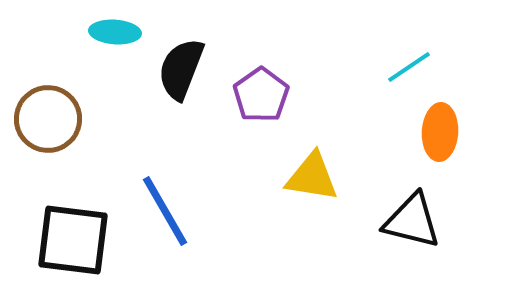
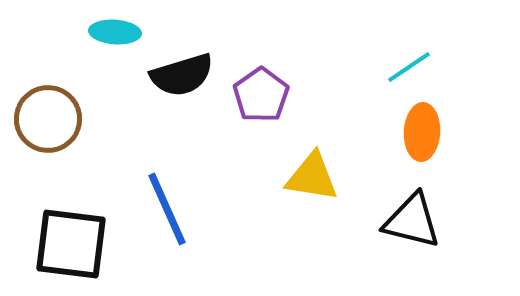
black semicircle: moved 1 px right, 6 px down; rotated 128 degrees counterclockwise
orange ellipse: moved 18 px left
blue line: moved 2 px right, 2 px up; rotated 6 degrees clockwise
black square: moved 2 px left, 4 px down
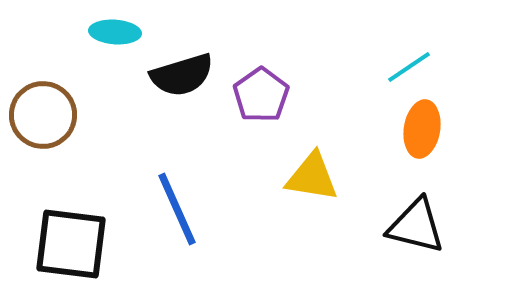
brown circle: moved 5 px left, 4 px up
orange ellipse: moved 3 px up; rotated 6 degrees clockwise
blue line: moved 10 px right
black triangle: moved 4 px right, 5 px down
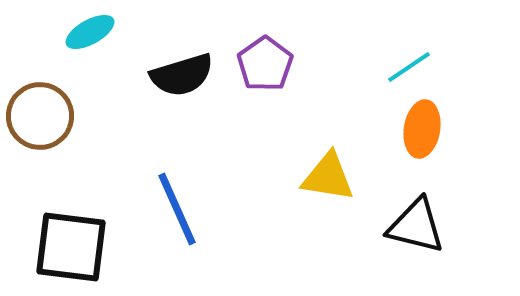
cyan ellipse: moved 25 px left; rotated 33 degrees counterclockwise
purple pentagon: moved 4 px right, 31 px up
brown circle: moved 3 px left, 1 px down
yellow triangle: moved 16 px right
black square: moved 3 px down
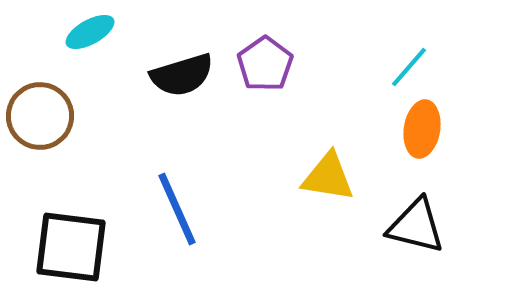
cyan line: rotated 15 degrees counterclockwise
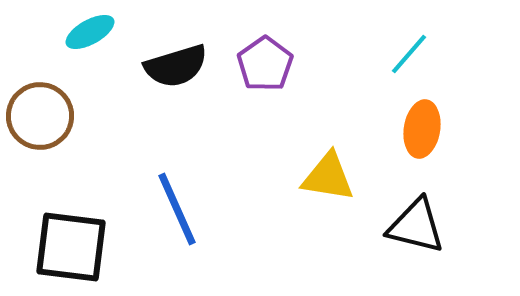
cyan line: moved 13 px up
black semicircle: moved 6 px left, 9 px up
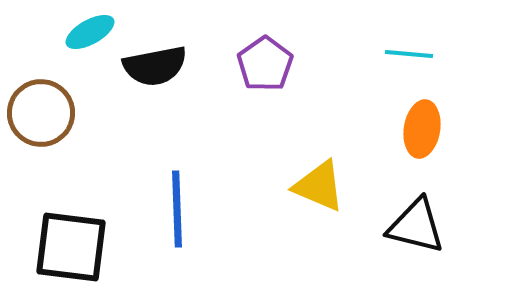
cyan line: rotated 54 degrees clockwise
black semicircle: moved 21 px left; rotated 6 degrees clockwise
brown circle: moved 1 px right, 3 px up
yellow triangle: moved 9 px left, 9 px down; rotated 14 degrees clockwise
blue line: rotated 22 degrees clockwise
